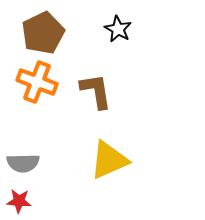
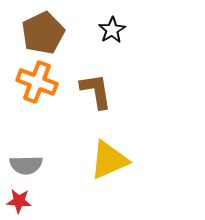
black star: moved 6 px left, 1 px down; rotated 12 degrees clockwise
gray semicircle: moved 3 px right, 2 px down
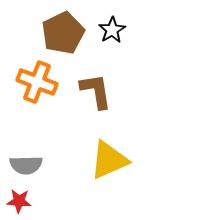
brown pentagon: moved 20 px right
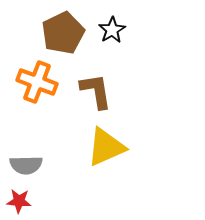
yellow triangle: moved 3 px left, 13 px up
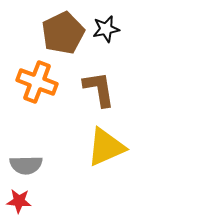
black star: moved 6 px left, 1 px up; rotated 20 degrees clockwise
brown L-shape: moved 3 px right, 2 px up
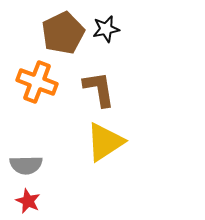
yellow triangle: moved 1 px left, 5 px up; rotated 9 degrees counterclockwise
red star: moved 9 px right; rotated 20 degrees clockwise
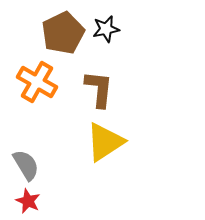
orange cross: rotated 9 degrees clockwise
brown L-shape: rotated 15 degrees clockwise
gray semicircle: rotated 120 degrees counterclockwise
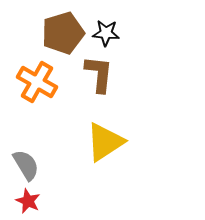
black star: moved 4 px down; rotated 16 degrees clockwise
brown pentagon: rotated 9 degrees clockwise
brown L-shape: moved 15 px up
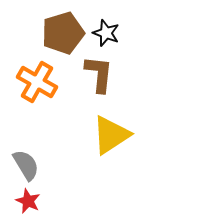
black star: rotated 16 degrees clockwise
yellow triangle: moved 6 px right, 7 px up
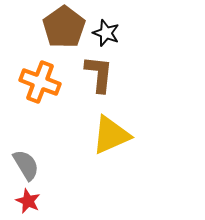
brown pentagon: moved 1 px right, 6 px up; rotated 18 degrees counterclockwise
orange cross: moved 3 px right; rotated 9 degrees counterclockwise
yellow triangle: rotated 9 degrees clockwise
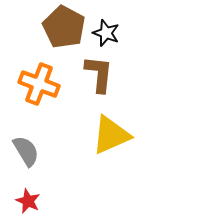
brown pentagon: rotated 9 degrees counterclockwise
orange cross: moved 1 px left, 2 px down
gray semicircle: moved 14 px up
